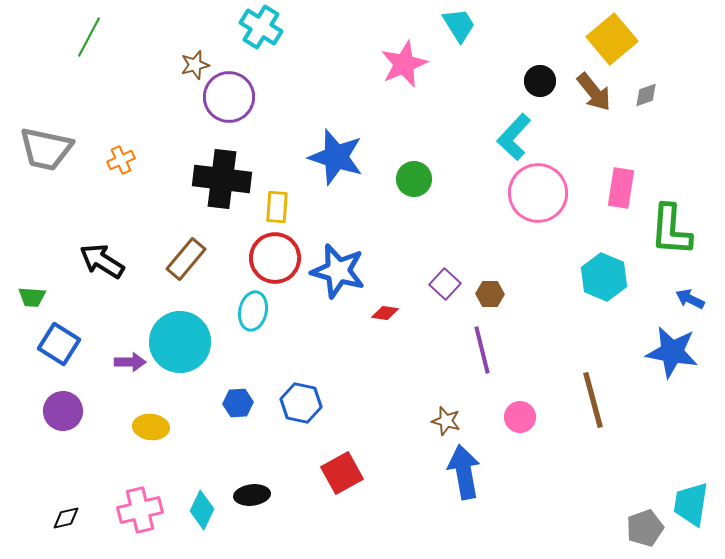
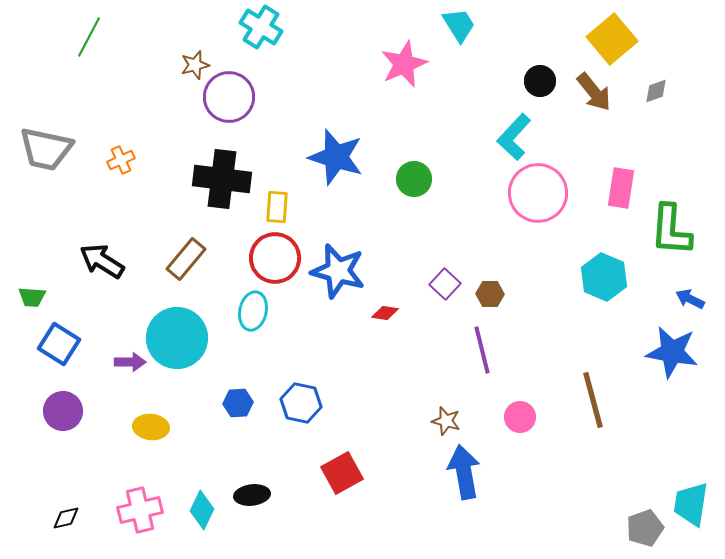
gray diamond at (646, 95): moved 10 px right, 4 px up
cyan circle at (180, 342): moved 3 px left, 4 px up
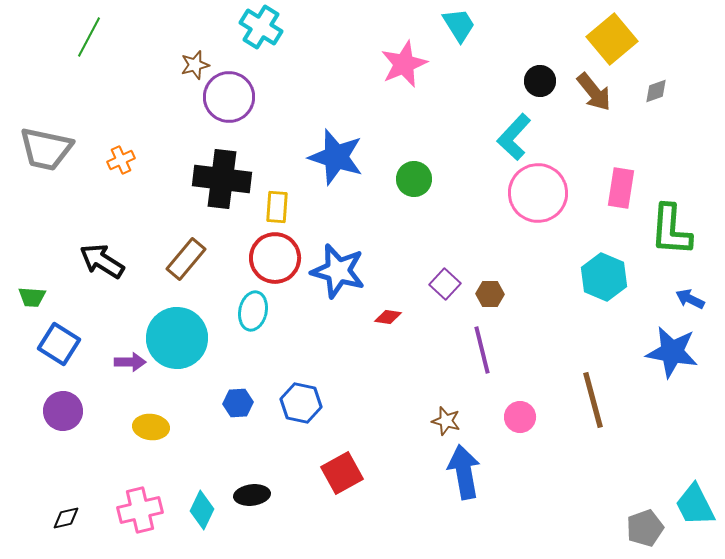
red diamond at (385, 313): moved 3 px right, 4 px down
cyan trapezoid at (691, 504): moved 4 px right, 1 px down; rotated 36 degrees counterclockwise
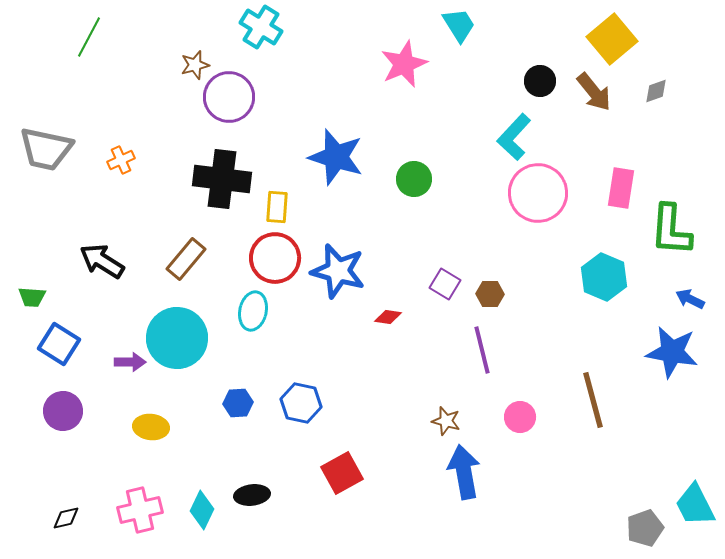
purple square at (445, 284): rotated 12 degrees counterclockwise
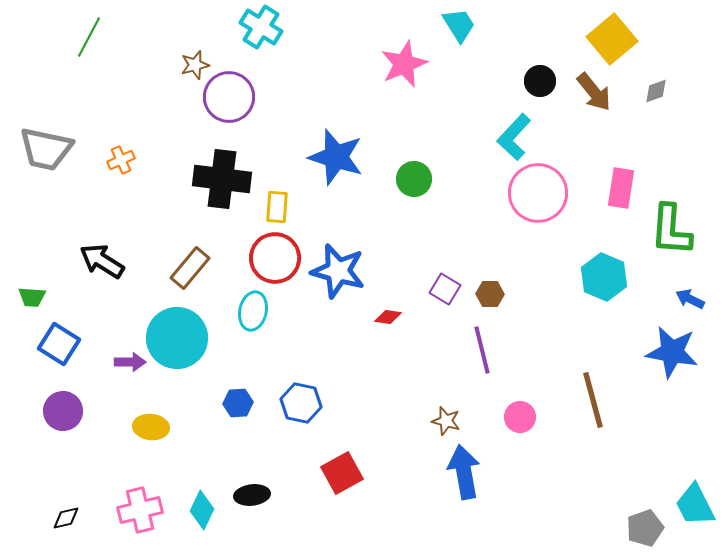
brown rectangle at (186, 259): moved 4 px right, 9 px down
purple square at (445, 284): moved 5 px down
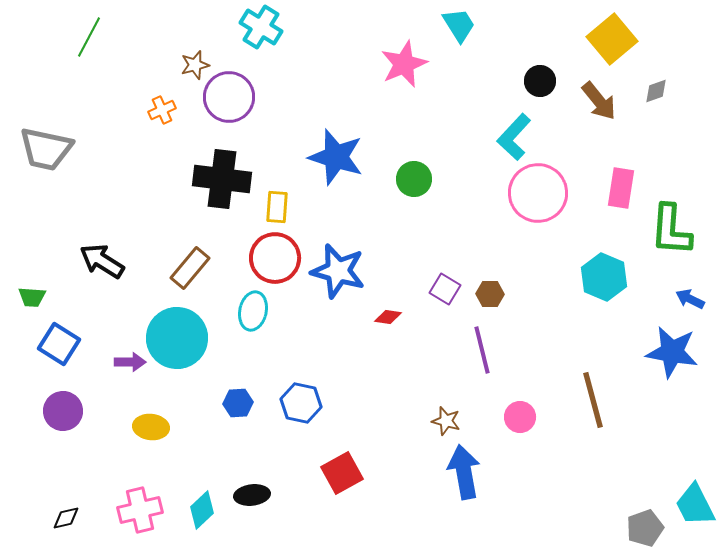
brown arrow at (594, 92): moved 5 px right, 9 px down
orange cross at (121, 160): moved 41 px right, 50 px up
cyan diamond at (202, 510): rotated 21 degrees clockwise
